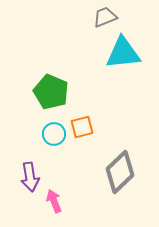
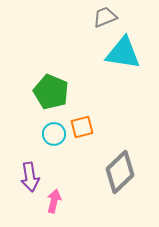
cyan triangle: rotated 15 degrees clockwise
pink arrow: rotated 35 degrees clockwise
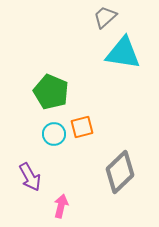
gray trapezoid: rotated 20 degrees counterclockwise
purple arrow: rotated 20 degrees counterclockwise
pink arrow: moved 7 px right, 5 px down
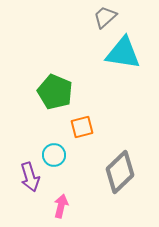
green pentagon: moved 4 px right
cyan circle: moved 21 px down
purple arrow: rotated 12 degrees clockwise
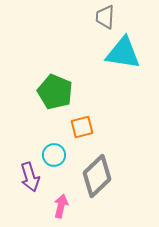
gray trapezoid: rotated 45 degrees counterclockwise
gray diamond: moved 23 px left, 4 px down
